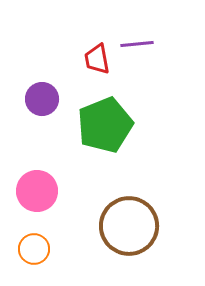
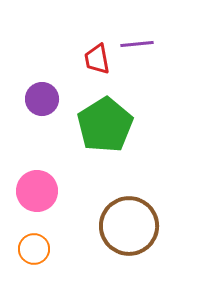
green pentagon: rotated 10 degrees counterclockwise
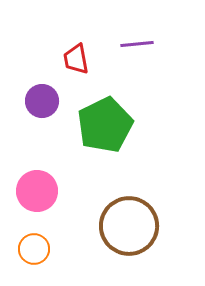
red trapezoid: moved 21 px left
purple circle: moved 2 px down
green pentagon: rotated 6 degrees clockwise
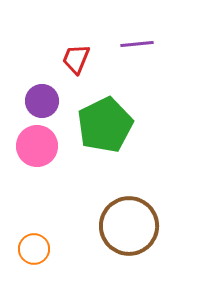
red trapezoid: rotated 32 degrees clockwise
pink circle: moved 45 px up
